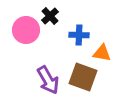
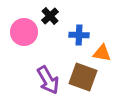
pink circle: moved 2 px left, 2 px down
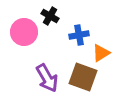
black cross: rotated 18 degrees counterclockwise
blue cross: rotated 12 degrees counterclockwise
orange triangle: moved 1 px left; rotated 42 degrees counterclockwise
purple arrow: moved 1 px left, 2 px up
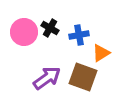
black cross: moved 12 px down
purple arrow: rotated 96 degrees counterclockwise
